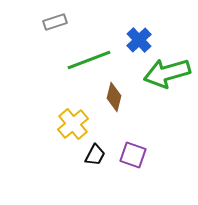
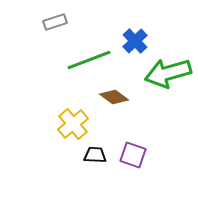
blue cross: moved 4 px left, 1 px down
green arrow: moved 1 px right
brown diamond: rotated 68 degrees counterclockwise
black trapezoid: rotated 115 degrees counterclockwise
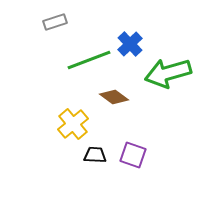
blue cross: moved 5 px left, 3 px down
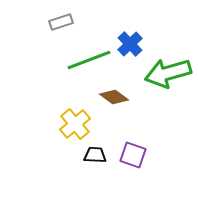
gray rectangle: moved 6 px right
yellow cross: moved 2 px right
